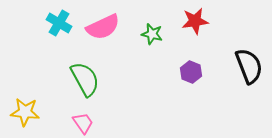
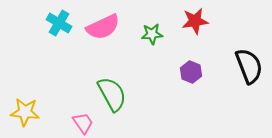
green star: rotated 20 degrees counterclockwise
green semicircle: moved 27 px right, 15 px down
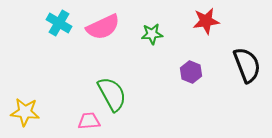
red star: moved 11 px right
black semicircle: moved 2 px left, 1 px up
pink trapezoid: moved 6 px right, 2 px up; rotated 60 degrees counterclockwise
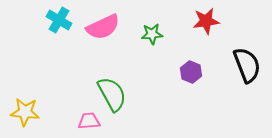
cyan cross: moved 3 px up
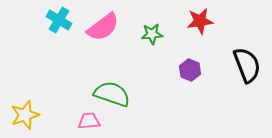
red star: moved 6 px left
pink semicircle: rotated 12 degrees counterclockwise
purple hexagon: moved 1 px left, 2 px up
green semicircle: rotated 42 degrees counterclockwise
yellow star: moved 3 px down; rotated 24 degrees counterclockwise
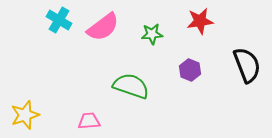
green semicircle: moved 19 px right, 8 px up
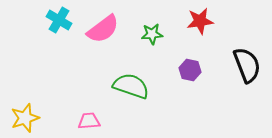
pink semicircle: moved 2 px down
purple hexagon: rotated 10 degrees counterclockwise
yellow star: moved 3 px down
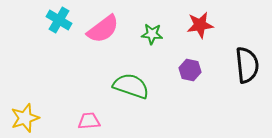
red star: moved 4 px down
green star: rotated 10 degrees clockwise
black semicircle: rotated 15 degrees clockwise
